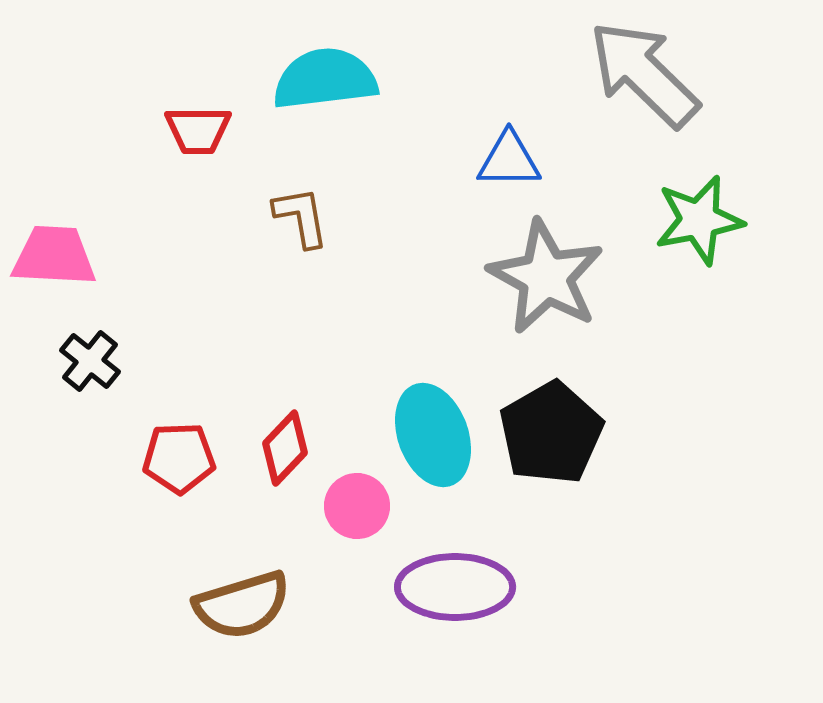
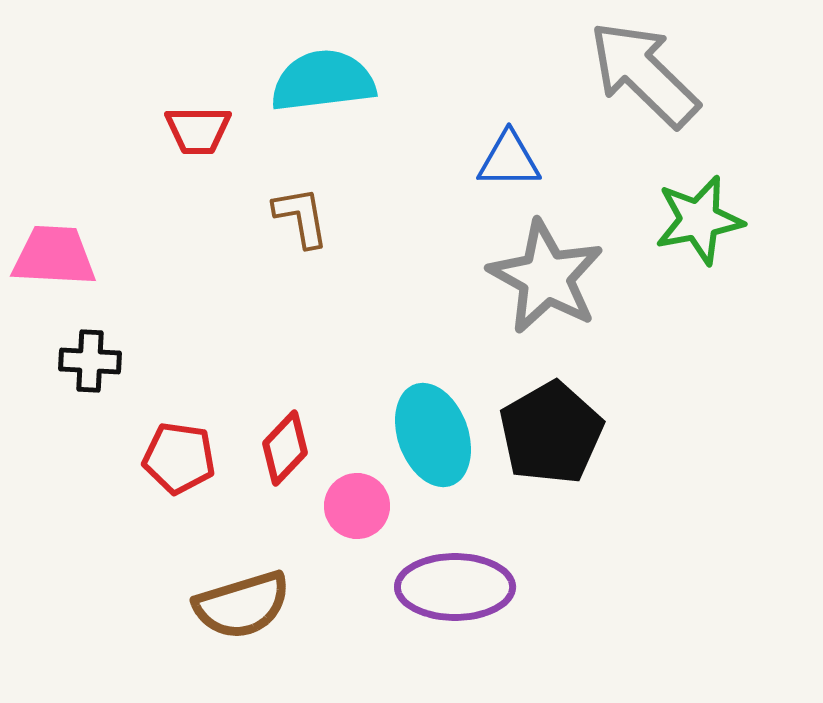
cyan semicircle: moved 2 px left, 2 px down
black cross: rotated 36 degrees counterclockwise
red pentagon: rotated 10 degrees clockwise
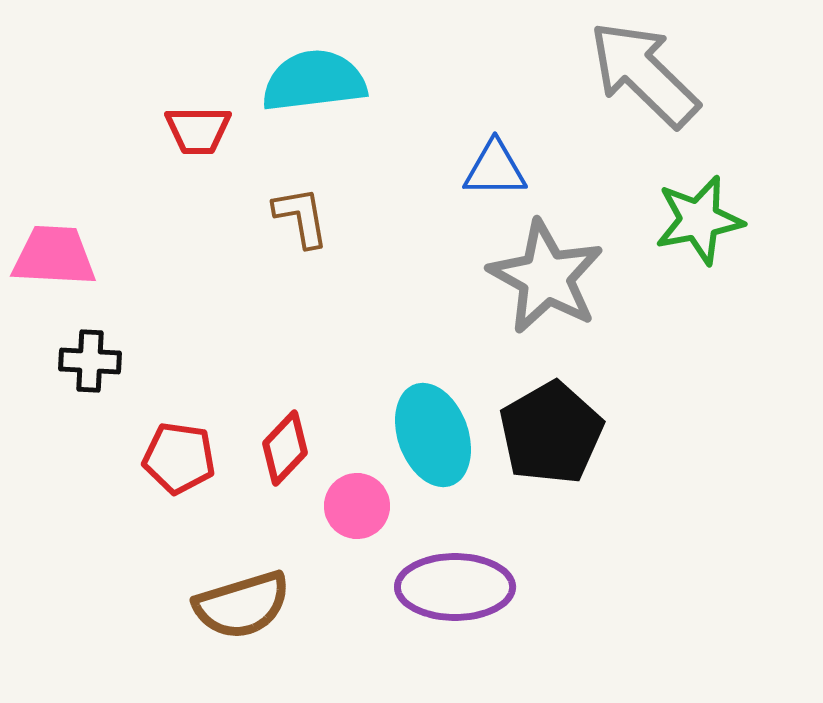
cyan semicircle: moved 9 px left
blue triangle: moved 14 px left, 9 px down
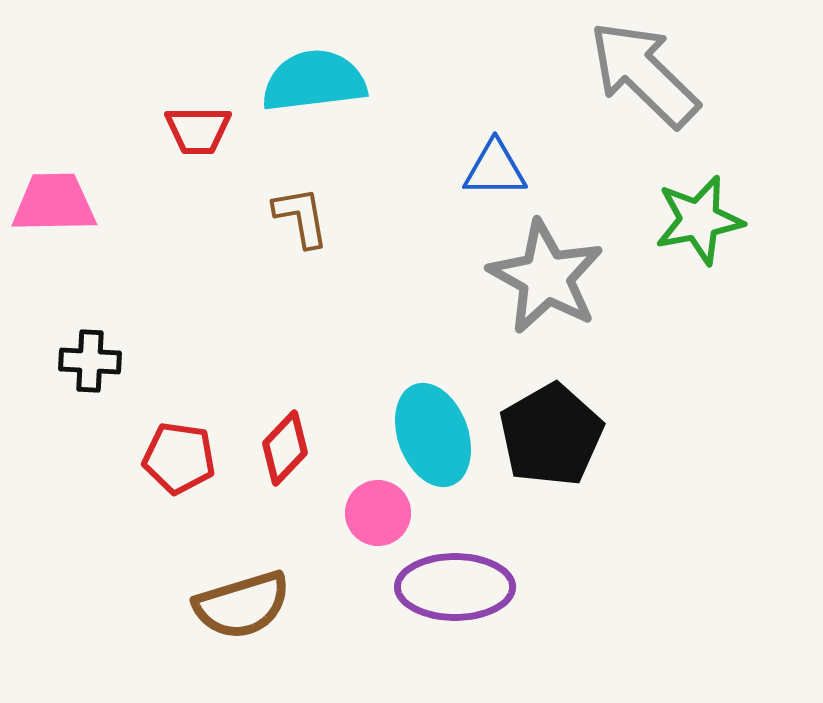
pink trapezoid: moved 53 px up; rotated 4 degrees counterclockwise
black pentagon: moved 2 px down
pink circle: moved 21 px right, 7 px down
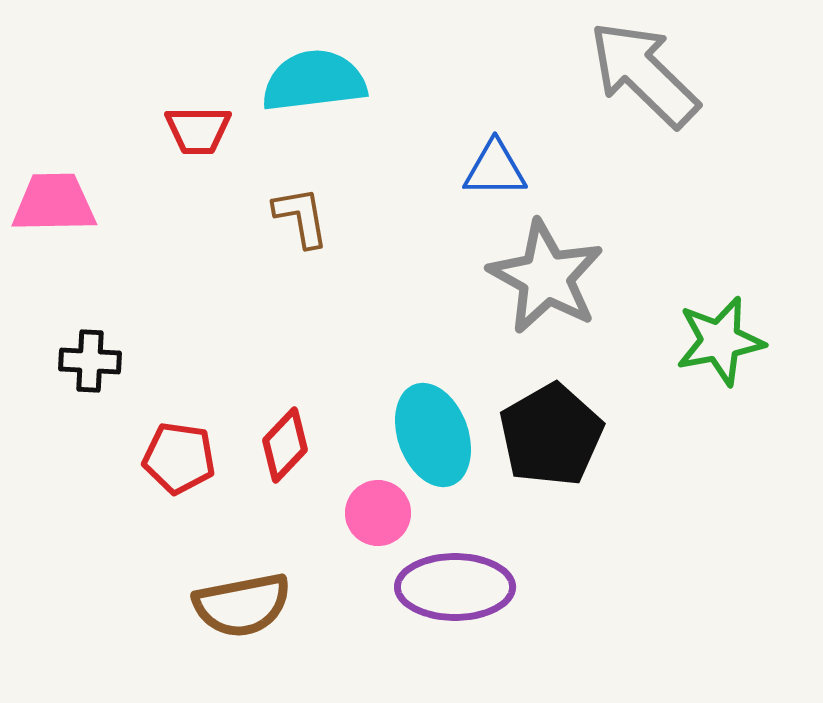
green star: moved 21 px right, 121 px down
red diamond: moved 3 px up
brown semicircle: rotated 6 degrees clockwise
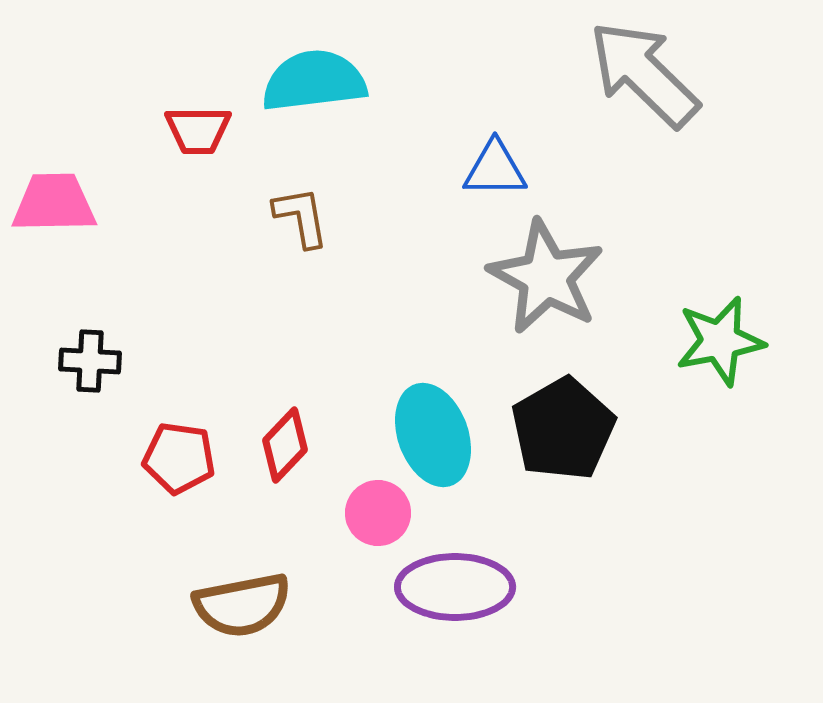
black pentagon: moved 12 px right, 6 px up
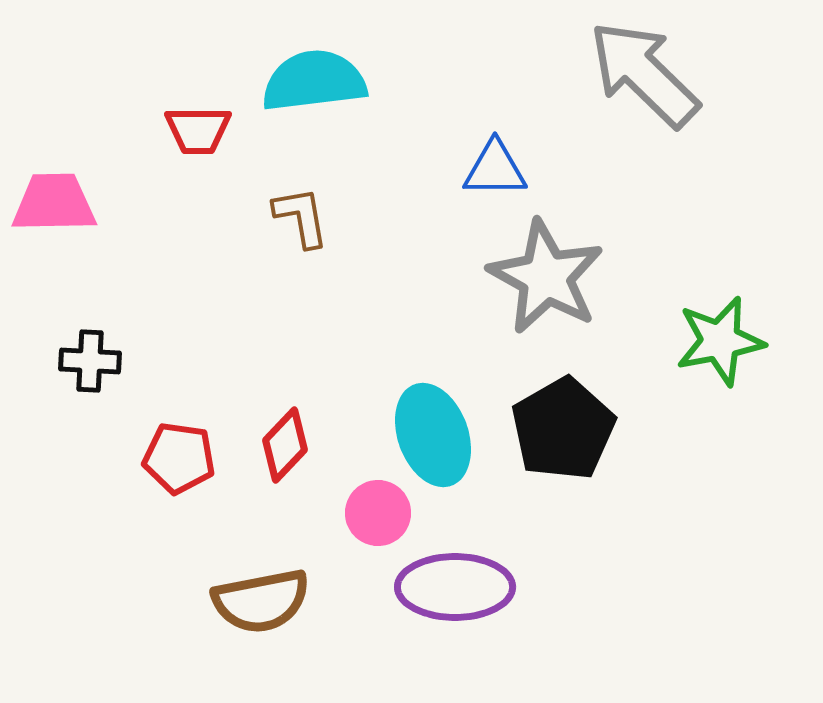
brown semicircle: moved 19 px right, 4 px up
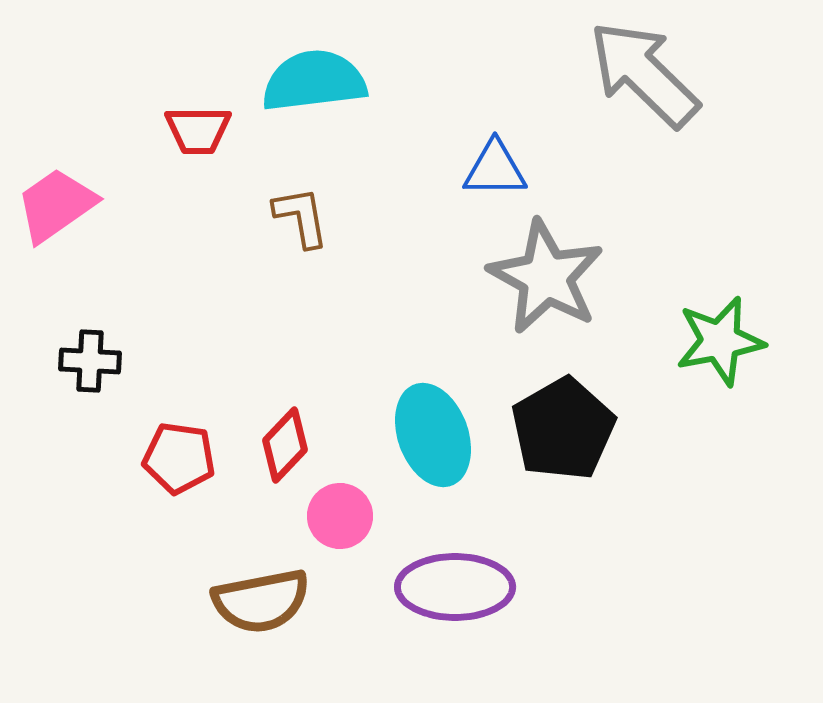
pink trapezoid: moved 2 px right, 2 px down; rotated 34 degrees counterclockwise
pink circle: moved 38 px left, 3 px down
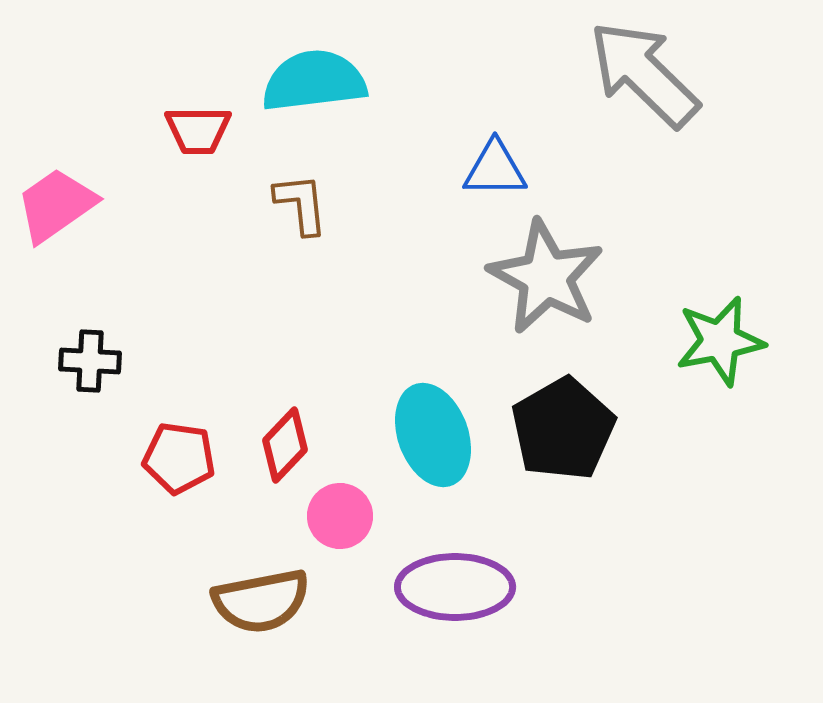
brown L-shape: moved 13 px up; rotated 4 degrees clockwise
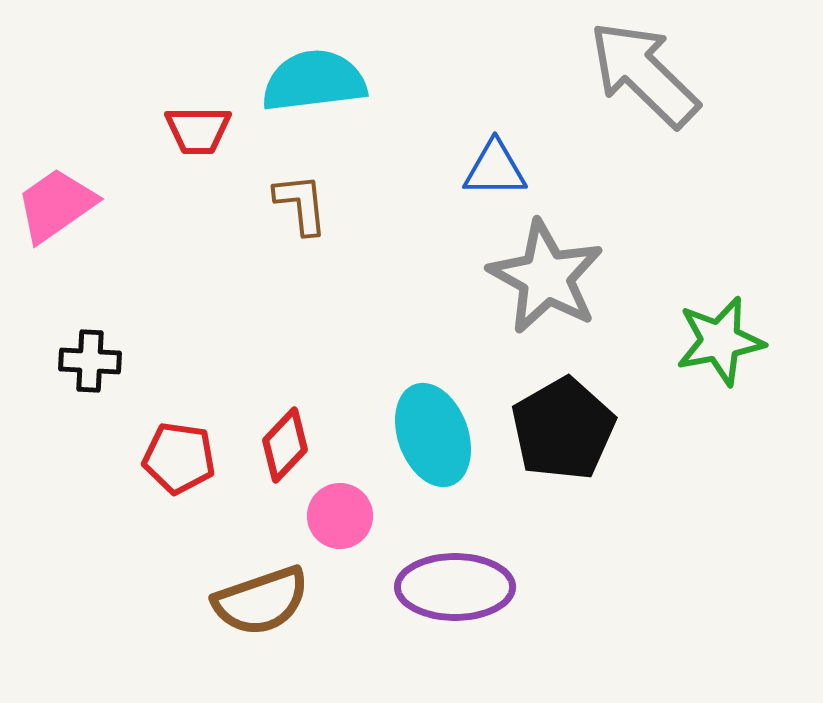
brown semicircle: rotated 8 degrees counterclockwise
